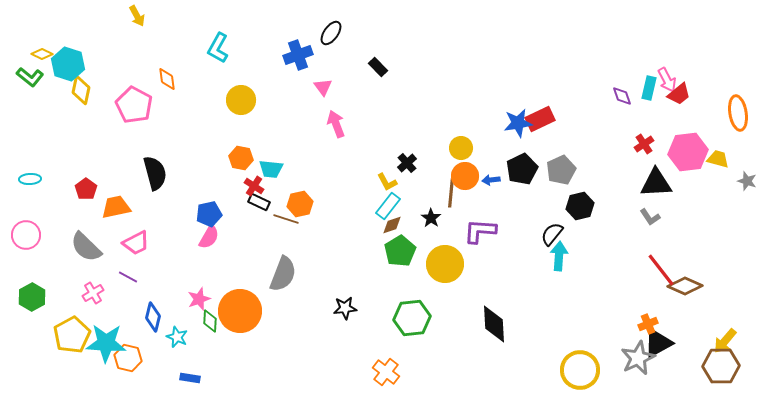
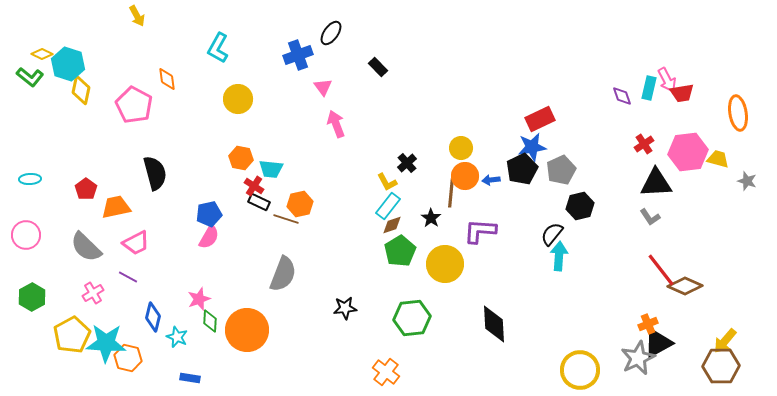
red trapezoid at (679, 94): moved 3 px right, 1 px up; rotated 30 degrees clockwise
yellow circle at (241, 100): moved 3 px left, 1 px up
blue star at (518, 123): moved 14 px right, 24 px down
orange circle at (240, 311): moved 7 px right, 19 px down
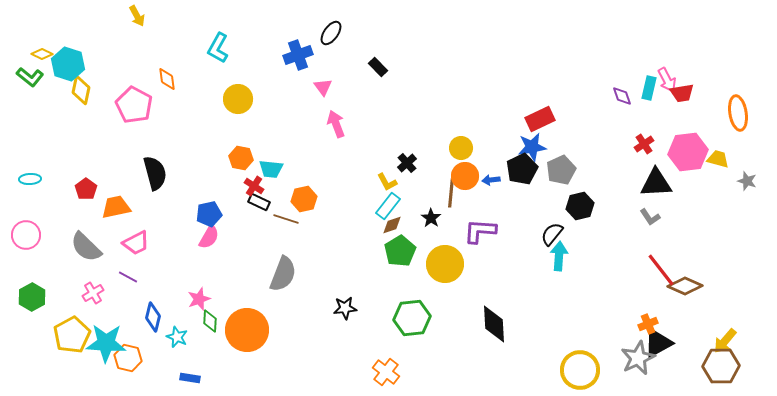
orange hexagon at (300, 204): moved 4 px right, 5 px up
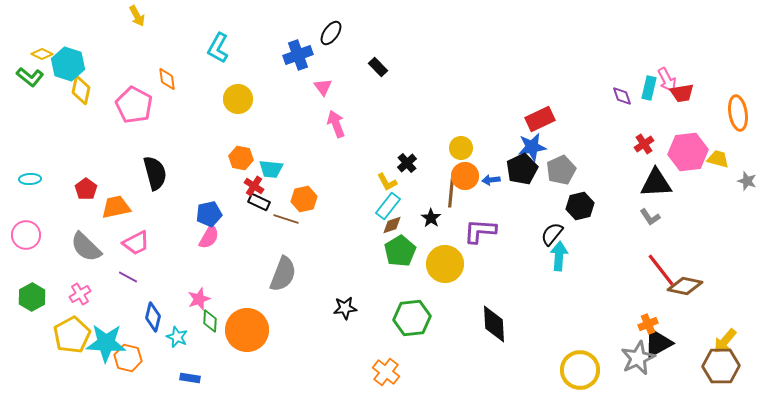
brown diamond at (685, 286): rotated 12 degrees counterclockwise
pink cross at (93, 293): moved 13 px left, 1 px down
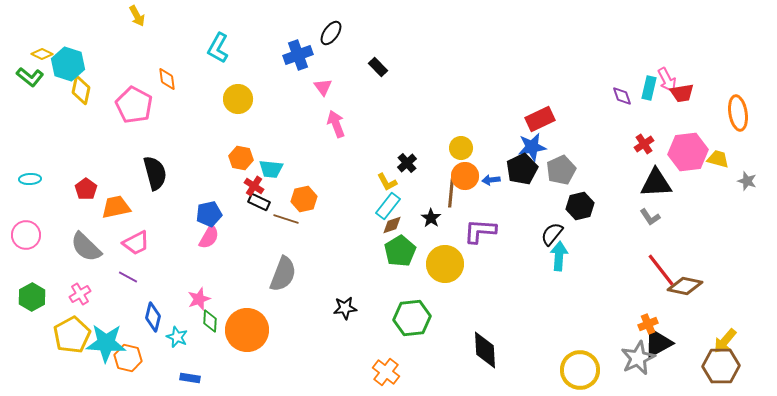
black diamond at (494, 324): moved 9 px left, 26 px down
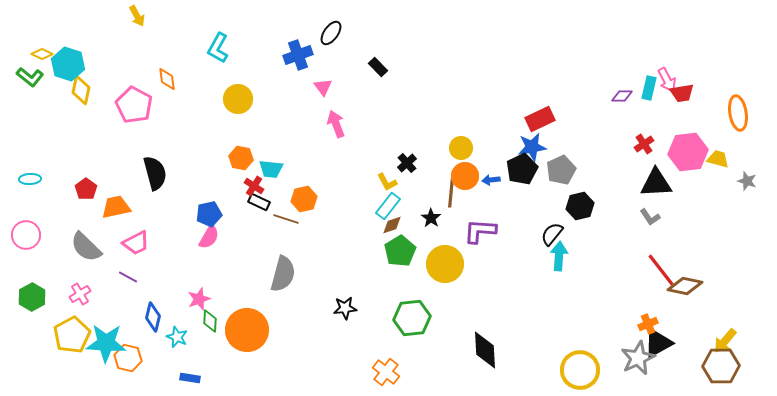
purple diamond at (622, 96): rotated 70 degrees counterclockwise
gray semicircle at (283, 274): rotated 6 degrees counterclockwise
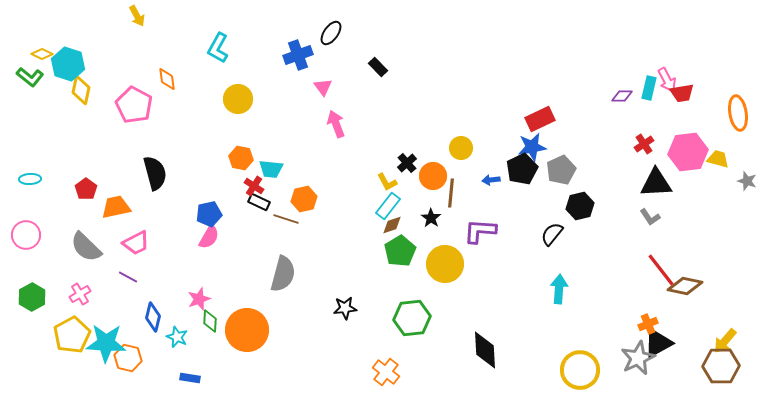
orange circle at (465, 176): moved 32 px left
cyan arrow at (559, 256): moved 33 px down
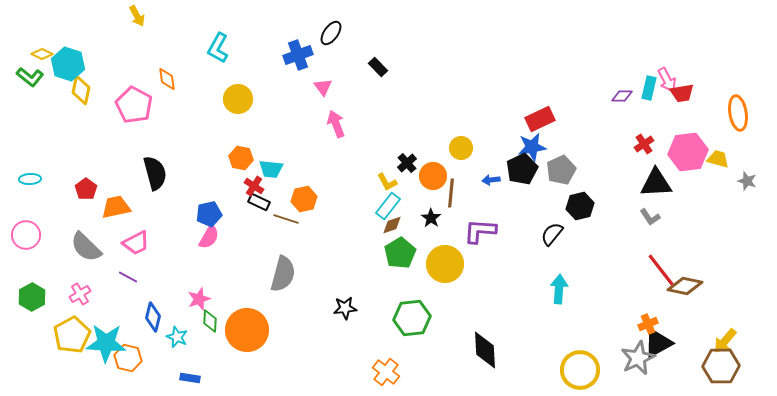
green pentagon at (400, 251): moved 2 px down
